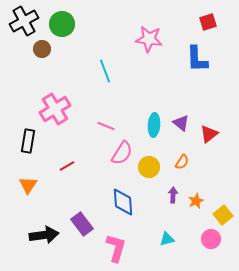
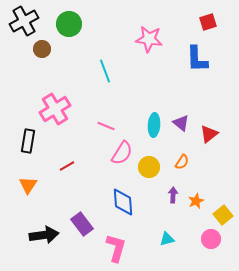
green circle: moved 7 px right
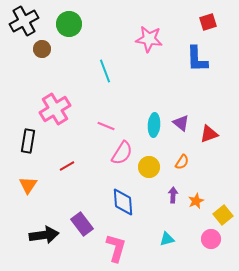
red triangle: rotated 18 degrees clockwise
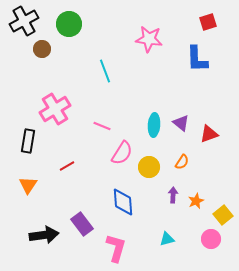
pink line: moved 4 px left
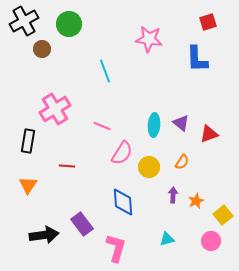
red line: rotated 35 degrees clockwise
pink circle: moved 2 px down
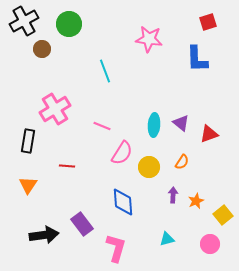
pink circle: moved 1 px left, 3 px down
